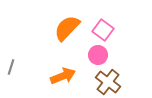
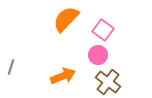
orange semicircle: moved 1 px left, 9 px up
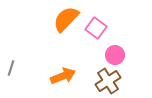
pink square: moved 7 px left, 2 px up
pink circle: moved 17 px right
gray line: moved 1 px down
brown cross: moved 1 px up; rotated 20 degrees clockwise
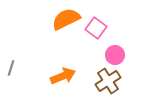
orange semicircle: rotated 20 degrees clockwise
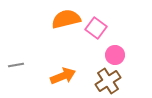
orange semicircle: rotated 12 degrees clockwise
gray line: moved 5 px right, 3 px up; rotated 63 degrees clockwise
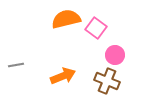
brown cross: moved 1 px left; rotated 35 degrees counterclockwise
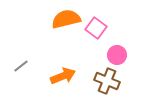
pink circle: moved 2 px right
gray line: moved 5 px right, 1 px down; rotated 28 degrees counterclockwise
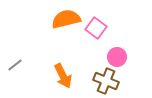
pink circle: moved 2 px down
gray line: moved 6 px left, 1 px up
orange arrow: rotated 85 degrees clockwise
brown cross: moved 1 px left
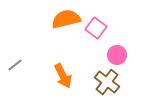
pink circle: moved 2 px up
brown cross: moved 1 px right, 1 px down; rotated 15 degrees clockwise
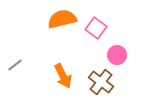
orange semicircle: moved 4 px left
brown cross: moved 6 px left
